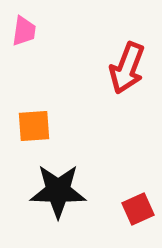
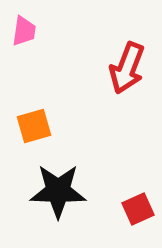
orange square: rotated 12 degrees counterclockwise
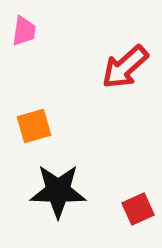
red arrow: moved 2 px left, 1 px up; rotated 27 degrees clockwise
